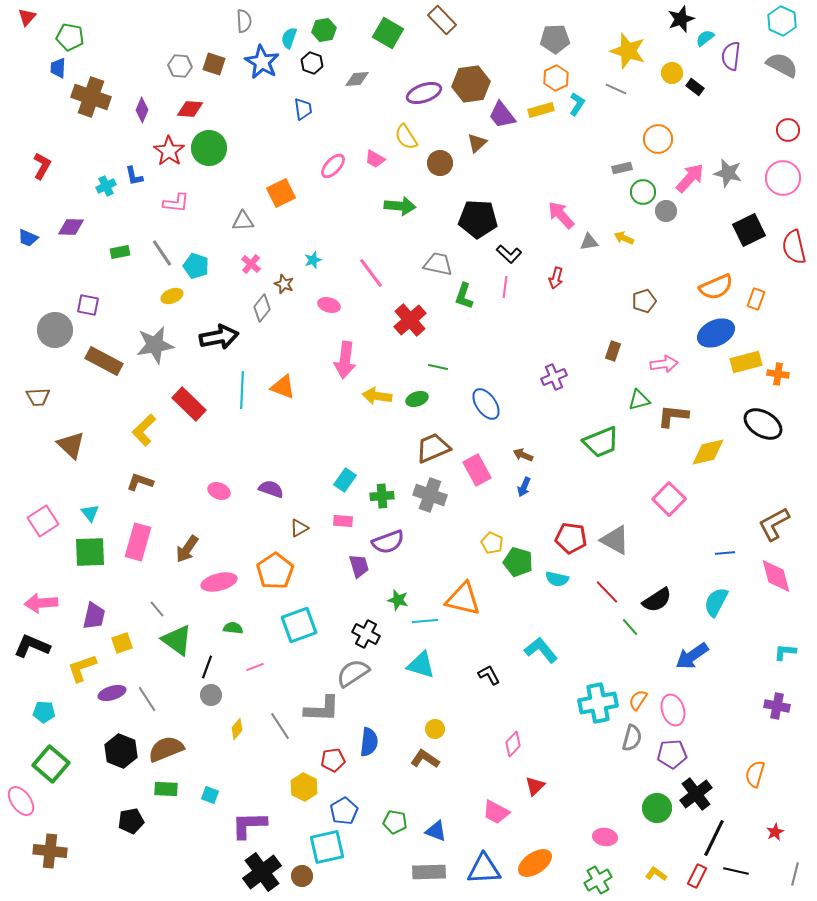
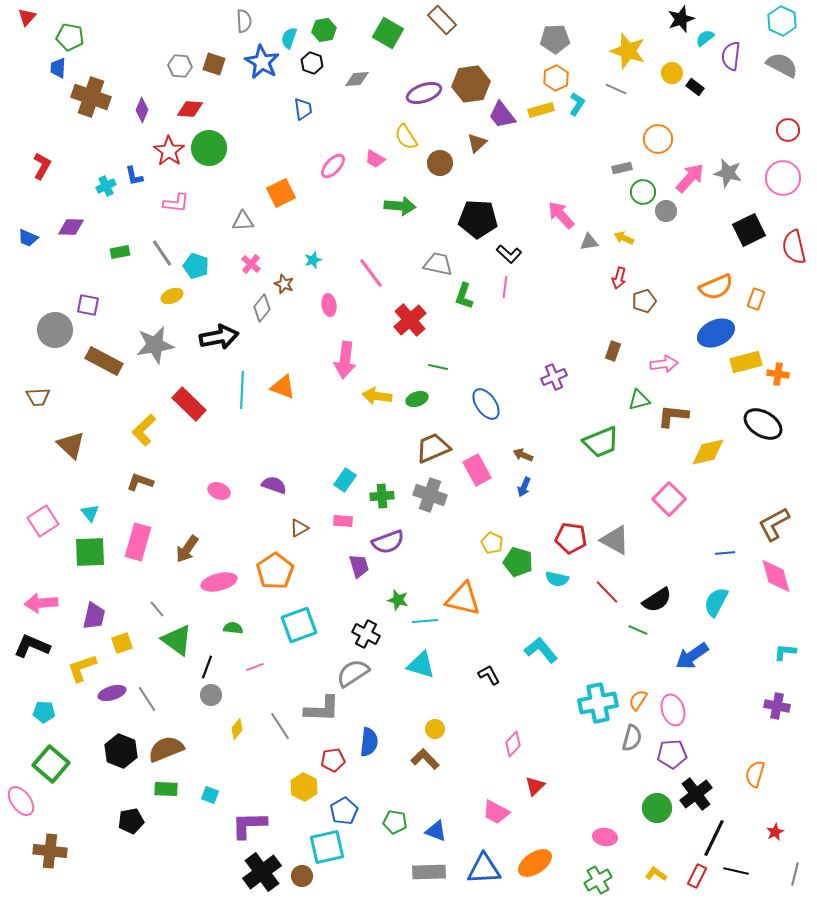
red arrow at (556, 278): moved 63 px right
pink ellipse at (329, 305): rotated 65 degrees clockwise
purple semicircle at (271, 489): moved 3 px right, 4 px up
green line at (630, 627): moved 8 px right, 3 px down; rotated 24 degrees counterclockwise
brown L-shape at (425, 759): rotated 12 degrees clockwise
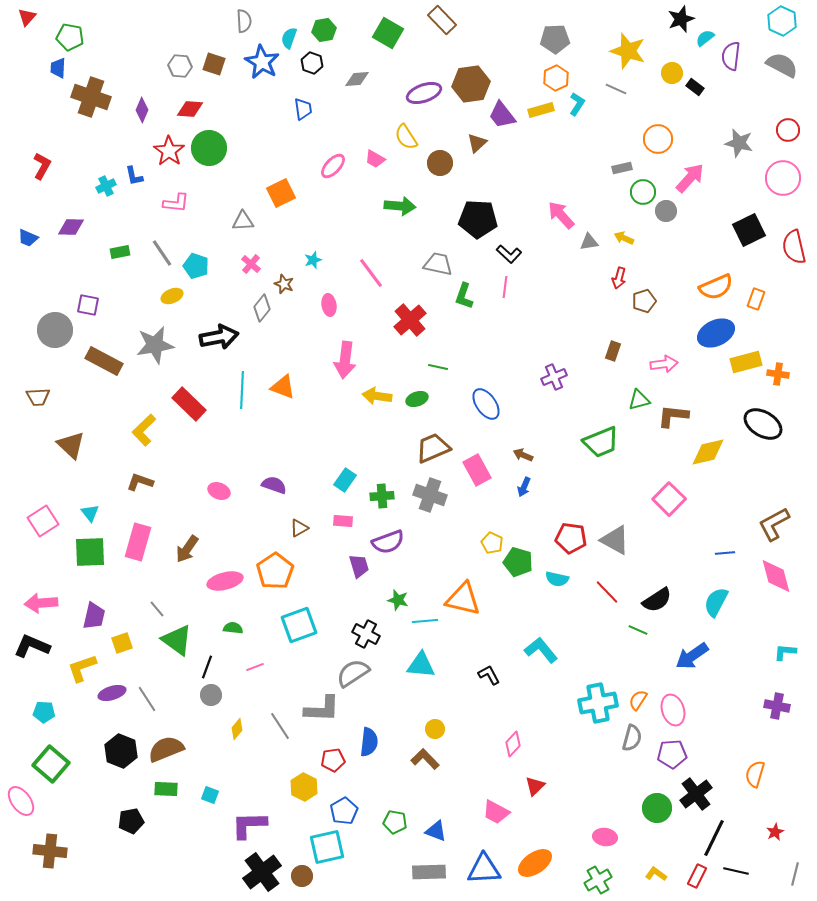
gray star at (728, 173): moved 11 px right, 30 px up
pink ellipse at (219, 582): moved 6 px right, 1 px up
cyan triangle at (421, 665): rotated 12 degrees counterclockwise
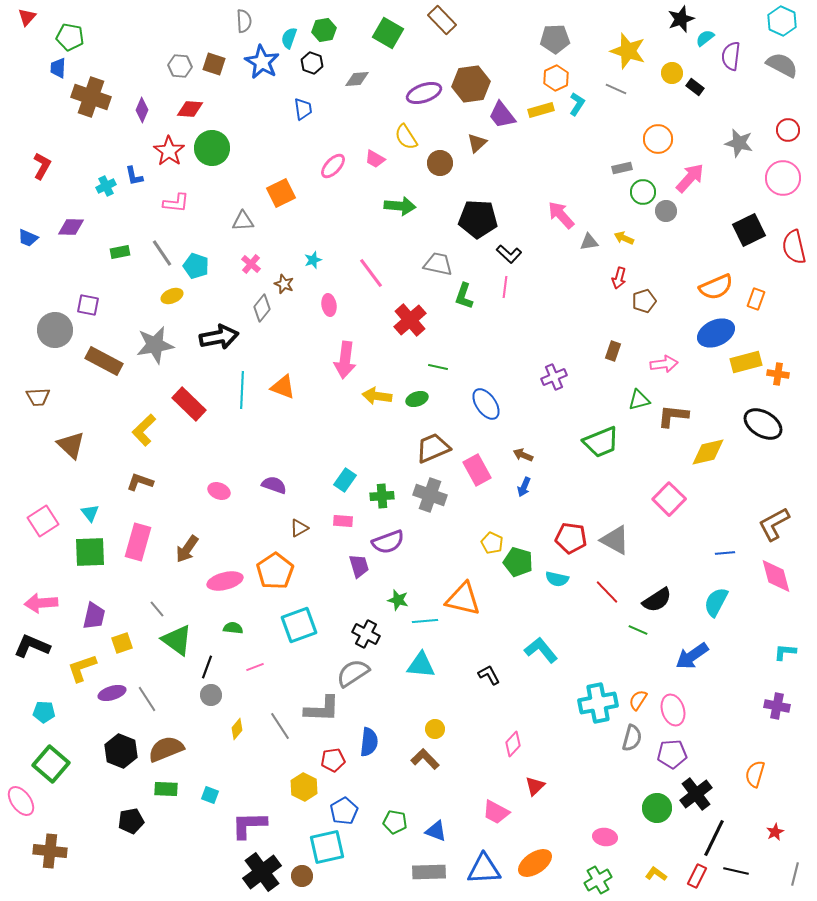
green circle at (209, 148): moved 3 px right
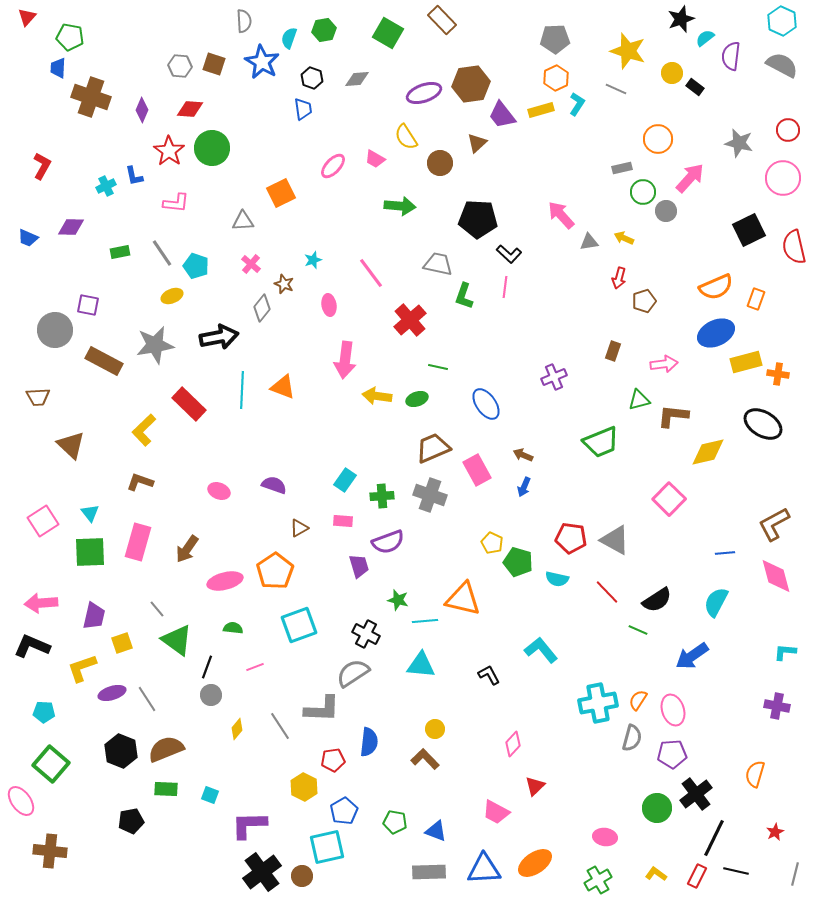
black hexagon at (312, 63): moved 15 px down
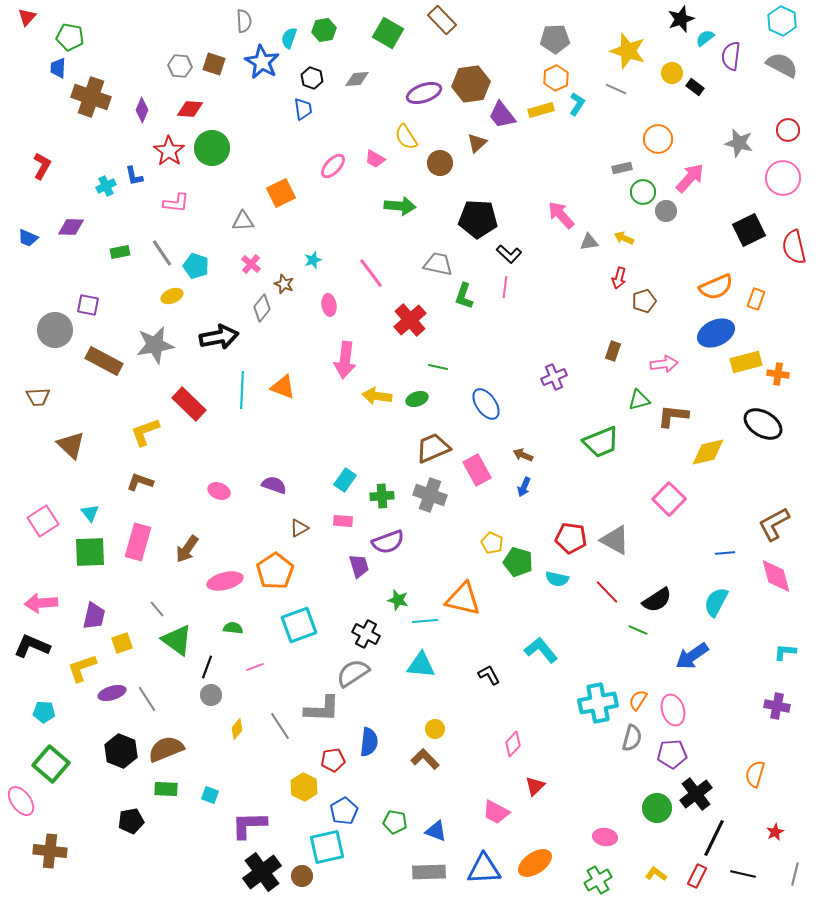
yellow L-shape at (144, 430): moved 1 px right, 2 px down; rotated 24 degrees clockwise
black line at (736, 871): moved 7 px right, 3 px down
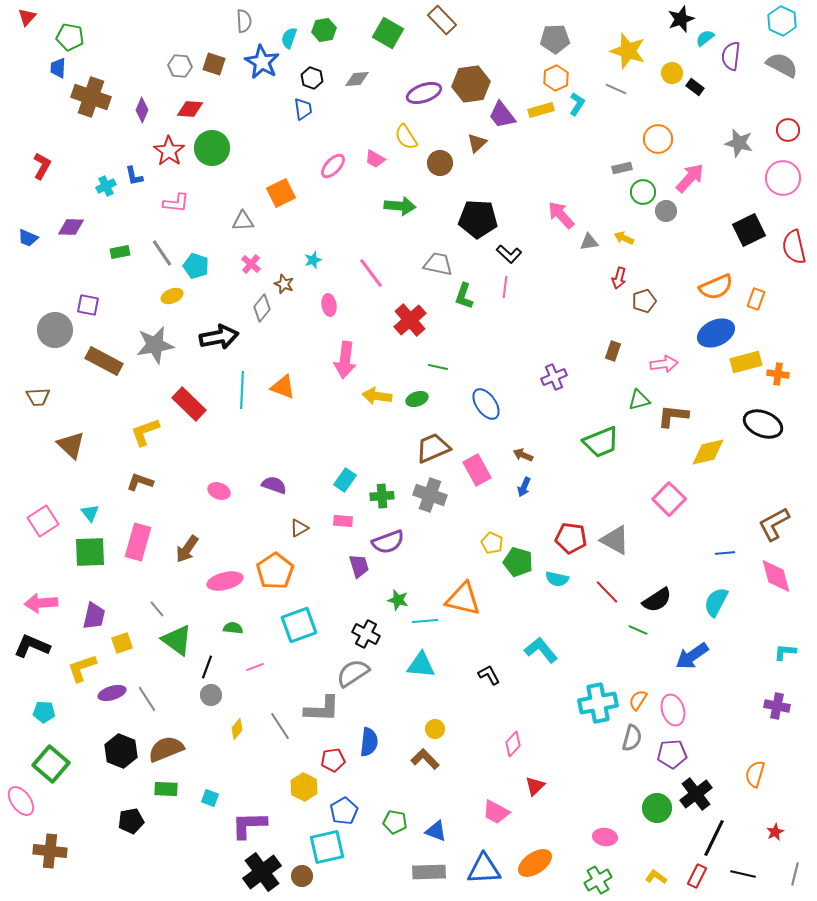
black ellipse at (763, 424): rotated 9 degrees counterclockwise
cyan square at (210, 795): moved 3 px down
yellow L-shape at (656, 874): moved 3 px down
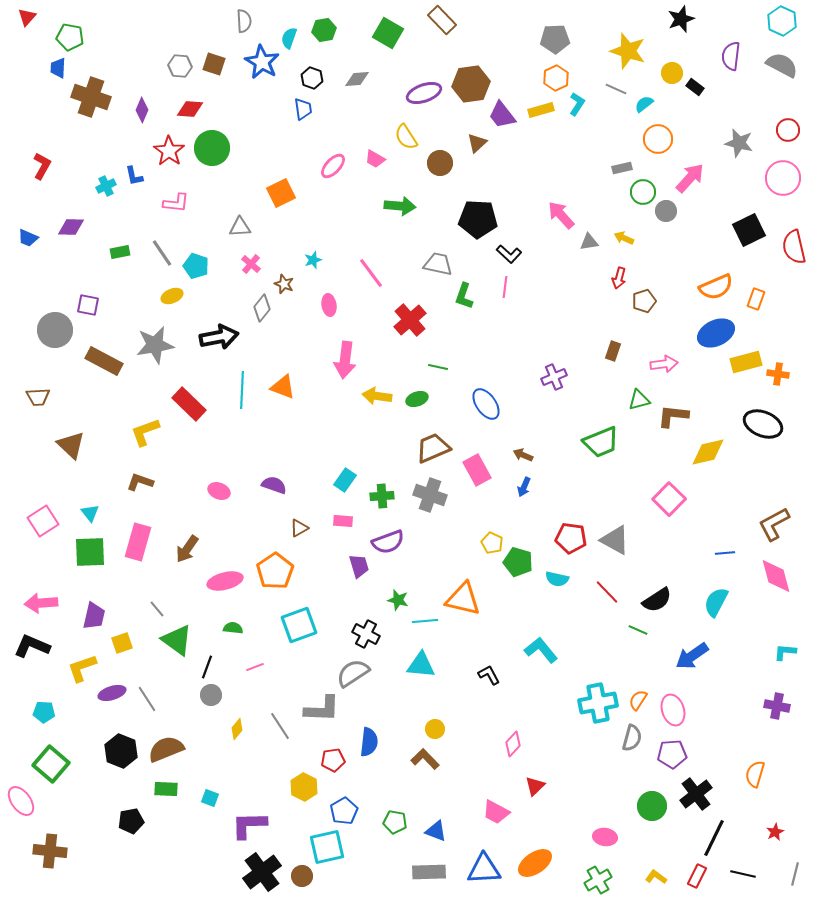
cyan semicircle at (705, 38): moved 61 px left, 66 px down
gray triangle at (243, 221): moved 3 px left, 6 px down
green circle at (657, 808): moved 5 px left, 2 px up
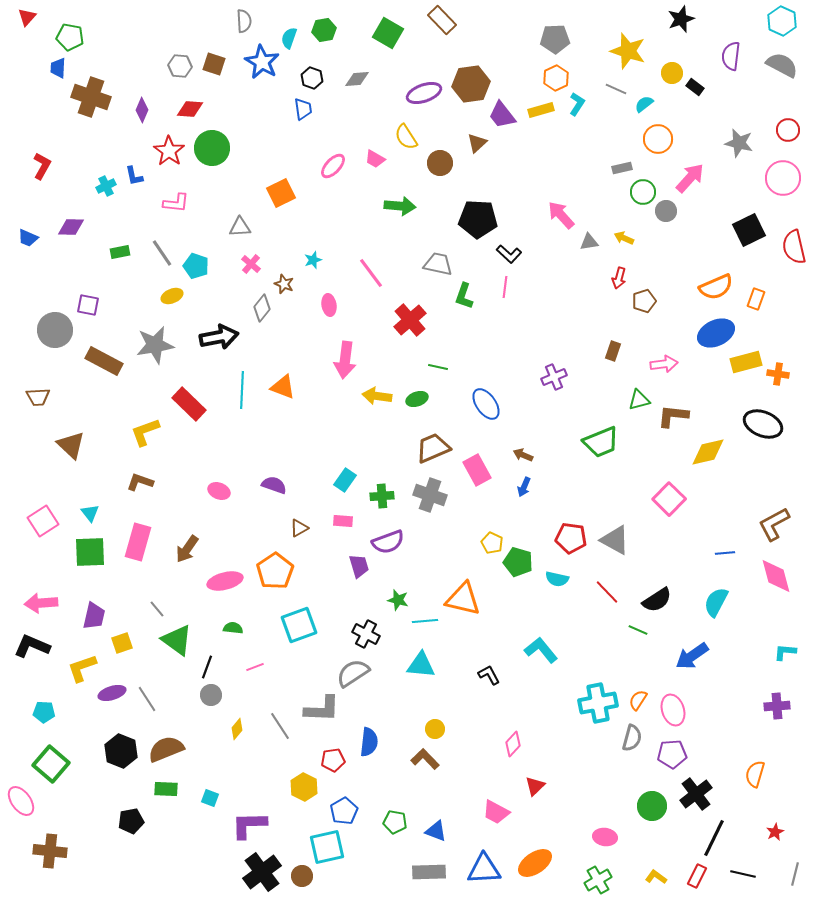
purple cross at (777, 706): rotated 15 degrees counterclockwise
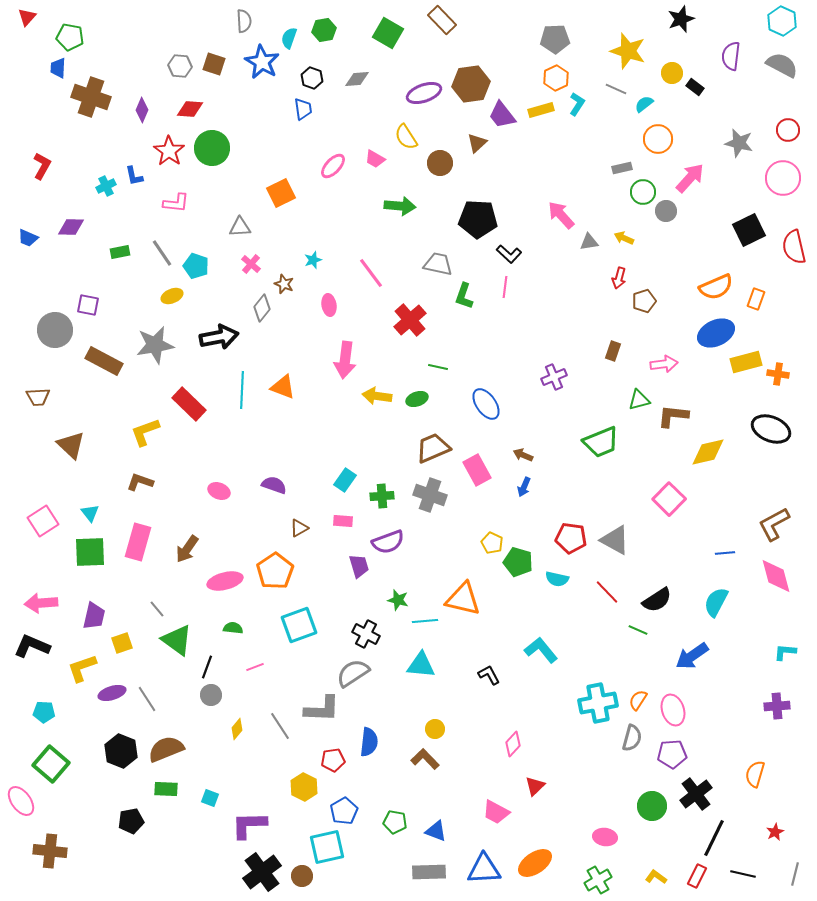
black ellipse at (763, 424): moved 8 px right, 5 px down
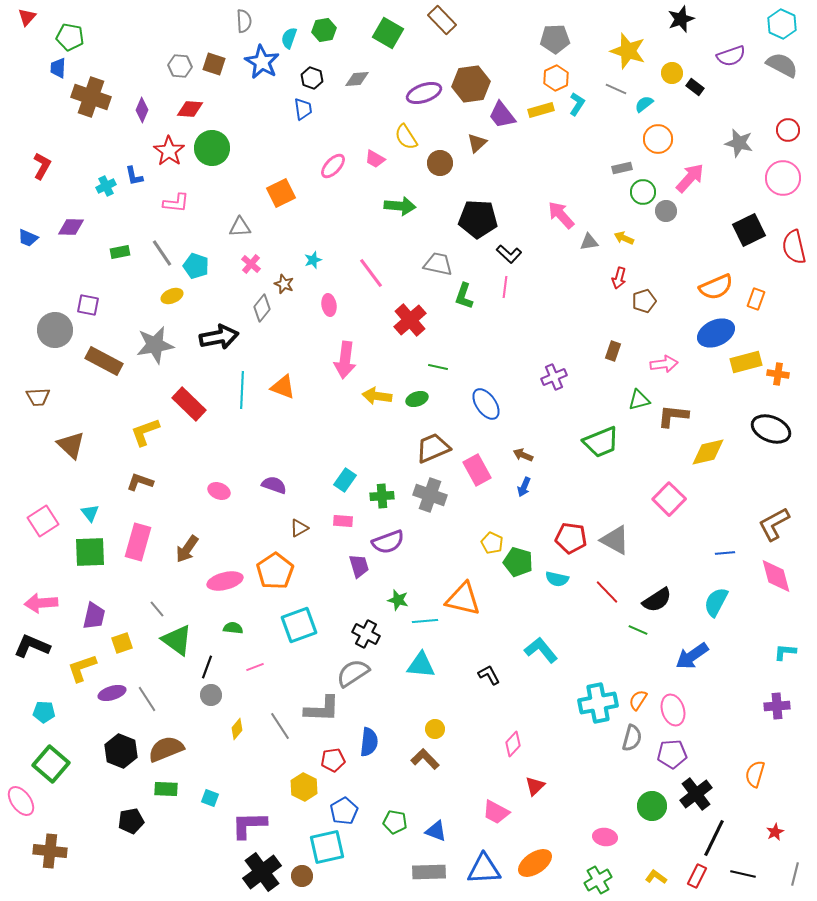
cyan hexagon at (782, 21): moved 3 px down
purple semicircle at (731, 56): rotated 116 degrees counterclockwise
